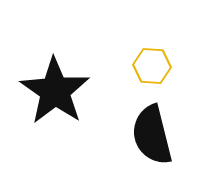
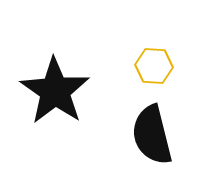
yellow hexagon: moved 2 px right
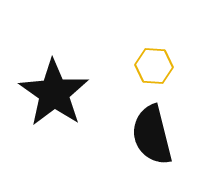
black star: moved 1 px left, 2 px down
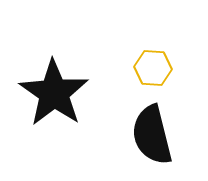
yellow hexagon: moved 1 px left, 2 px down
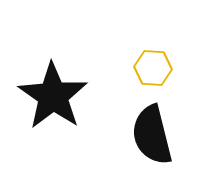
black star: moved 1 px left, 3 px down
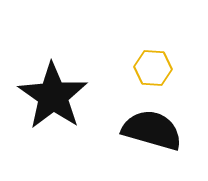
black semicircle: moved 5 px up; rotated 120 degrees clockwise
